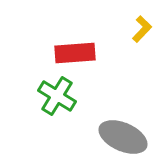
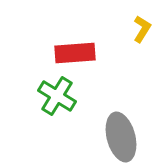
yellow L-shape: rotated 12 degrees counterclockwise
gray ellipse: moved 2 px left; rotated 51 degrees clockwise
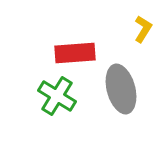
yellow L-shape: moved 1 px right
gray ellipse: moved 48 px up
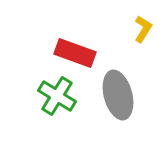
red rectangle: rotated 24 degrees clockwise
gray ellipse: moved 3 px left, 6 px down
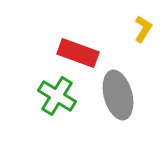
red rectangle: moved 3 px right
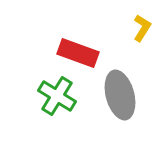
yellow L-shape: moved 1 px left, 1 px up
gray ellipse: moved 2 px right
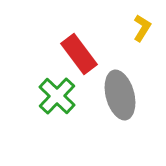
red rectangle: moved 1 px right, 1 px down; rotated 33 degrees clockwise
green cross: rotated 12 degrees clockwise
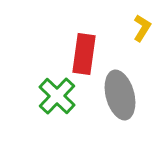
red rectangle: moved 5 px right; rotated 45 degrees clockwise
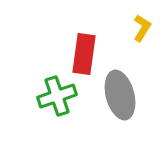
green cross: rotated 27 degrees clockwise
